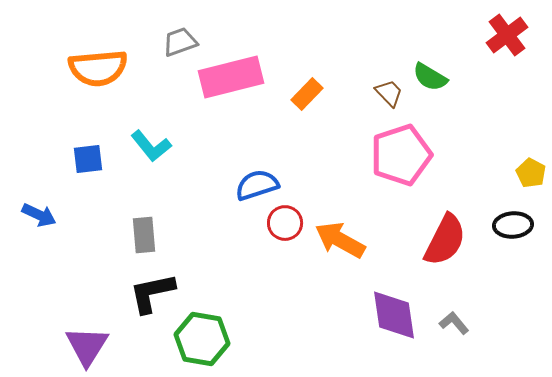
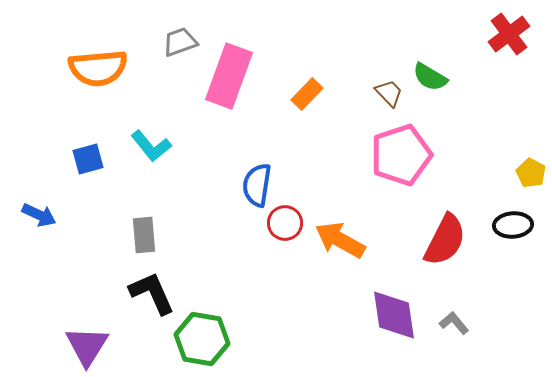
red cross: moved 2 px right, 1 px up
pink rectangle: moved 2 px left, 1 px up; rotated 56 degrees counterclockwise
blue square: rotated 8 degrees counterclockwise
blue semicircle: rotated 63 degrees counterclockwise
black L-shape: rotated 78 degrees clockwise
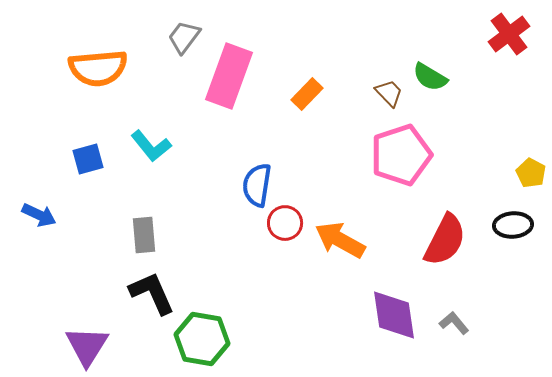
gray trapezoid: moved 4 px right, 5 px up; rotated 33 degrees counterclockwise
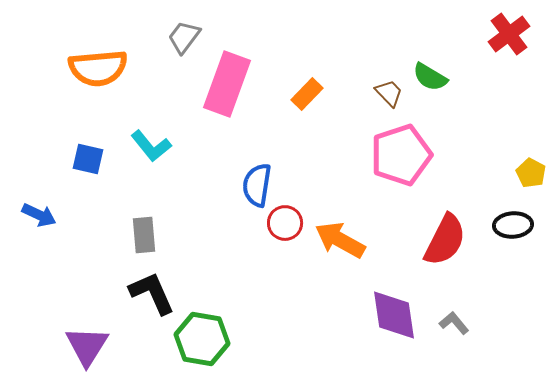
pink rectangle: moved 2 px left, 8 px down
blue square: rotated 28 degrees clockwise
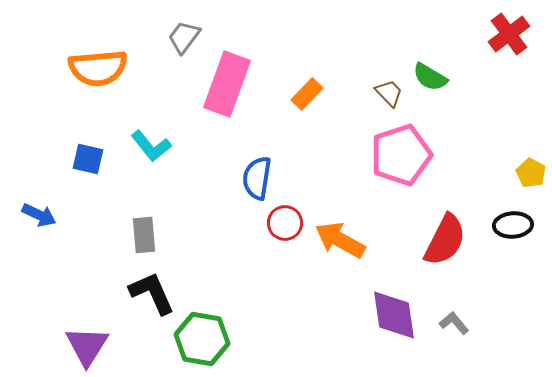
blue semicircle: moved 7 px up
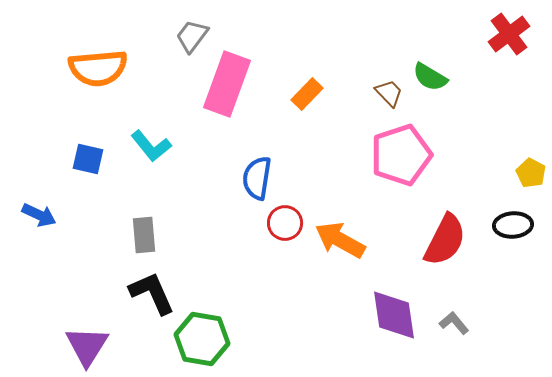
gray trapezoid: moved 8 px right, 1 px up
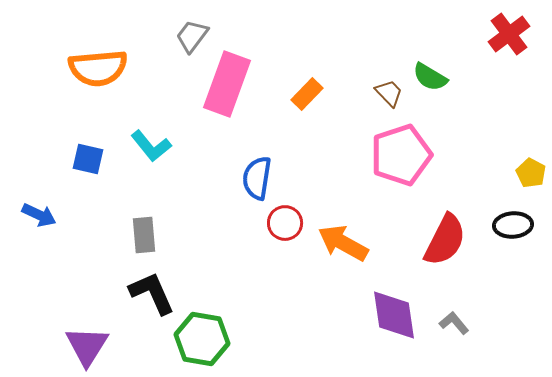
orange arrow: moved 3 px right, 3 px down
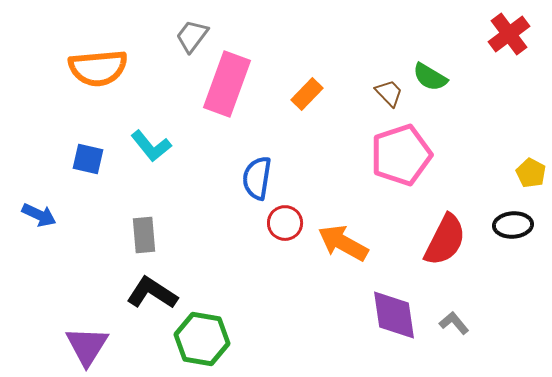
black L-shape: rotated 33 degrees counterclockwise
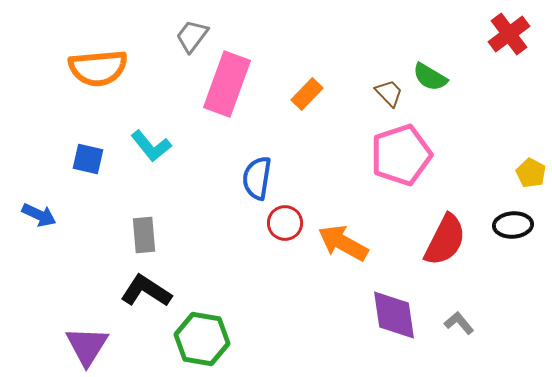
black L-shape: moved 6 px left, 2 px up
gray L-shape: moved 5 px right
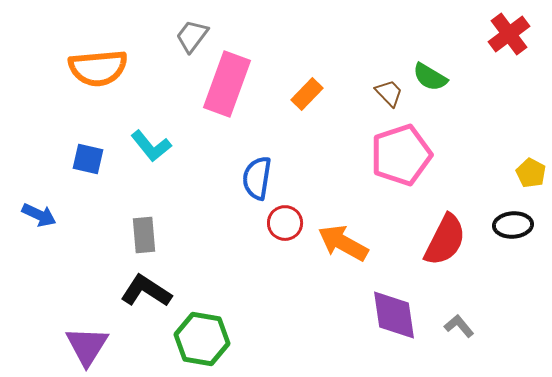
gray L-shape: moved 3 px down
